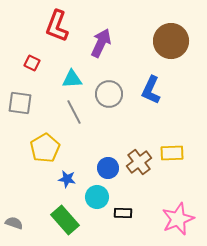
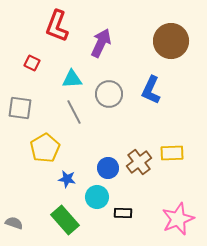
gray square: moved 5 px down
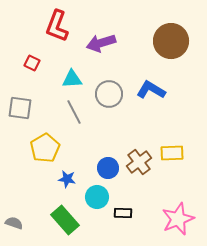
purple arrow: rotated 132 degrees counterclockwise
blue L-shape: rotated 96 degrees clockwise
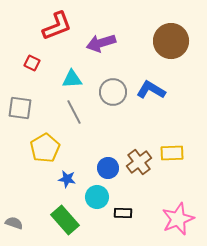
red L-shape: rotated 132 degrees counterclockwise
gray circle: moved 4 px right, 2 px up
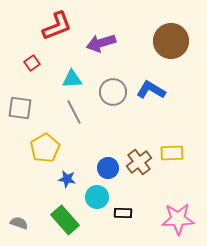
red square: rotated 28 degrees clockwise
pink star: rotated 20 degrees clockwise
gray semicircle: moved 5 px right
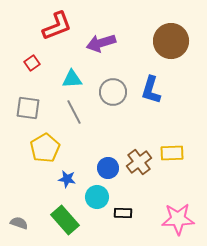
blue L-shape: rotated 104 degrees counterclockwise
gray square: moved 8 px right
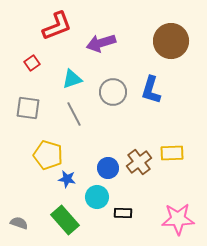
cyan triangle: rotated 15 degrees counterclockwise
gray line: moved 2 px down
yellow pentagon: moved 3 px right, 7 px down; rotated 24 degrees counterclockwise
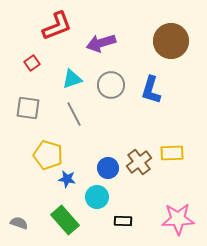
gray circle: moved 2 px left, 7 px up
black rectangle: moved 8 px down
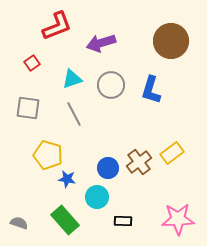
yellow rectangle: rotated 35 degrees counterclockwise
